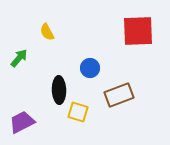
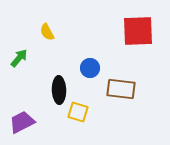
brown rectangle: moved 2 px right, 6 px up; rotated 28 degrees clockwise
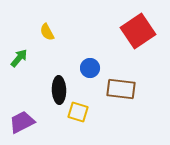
red square: rotated 32 degrees counterclockwise
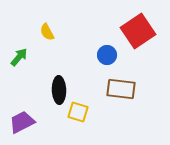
green arrow: moved 1 px up
blue circle: moved 17 px right, 13 px up
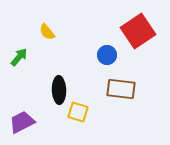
yellow semicircle: rotated 12 degrees counterclockwise
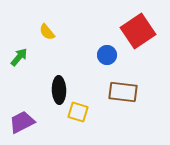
brown rectangle: moved 2 px right, 3 px down
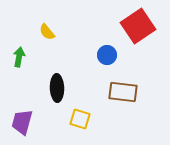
red square: moved 5 px up
green arrow: rotated 30 degrees counterclockwise
black ellipse: moved 2 px left, 2 px up
yellow square: moved 2 px right, 7 px down
purple trapezoid: rotated 48 degrees counterclockwise
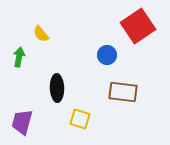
yellow semicircle: moved 6 px left, 2 px down
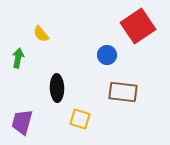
green arrow: moved 1 px left, 1 px down
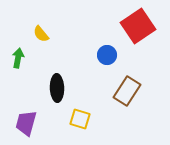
brown rectangle: moved 4 px right, 1 px up; rotated 64 degrees counterclockwise
purple trapezoid: moved 4 px right, 1 px down
